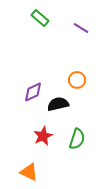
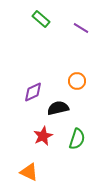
green rectangle: moved 1 px right, 1 px down
orange circle: moved 1 px down
black semicircle: moved 4 px down
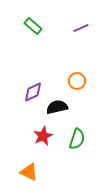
green rectangle: moved 8 px left, 7 px down
purple line: rotated 56 degrees counterclockwise
black semicircle: moved 1 px left, 1 px up
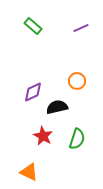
red star: rotated 18 degrees counterclockwise
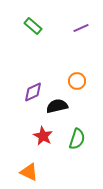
black semicircle: moved 1 px up
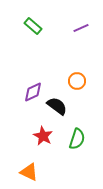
black semicircle: rotated 50 degrees clockwise
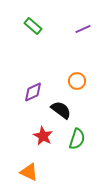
purple line: moved 2 px right, 1 px down
black semicircle: moved 4 px right, 4 px down
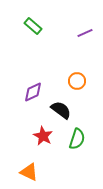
purple line: moved 2 px right, 4 px down
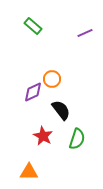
orange circle: moved 25 px left, 2 px up
black semicircle: rotated 15 degrees clockwise
orange triangle: rotated 24 degrees counterclockwise
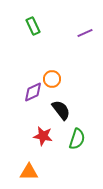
green rectangle: rotated 24 degrees clockwise
red star: rotated 18 degrees counterclockwise
